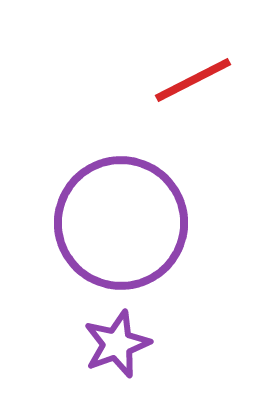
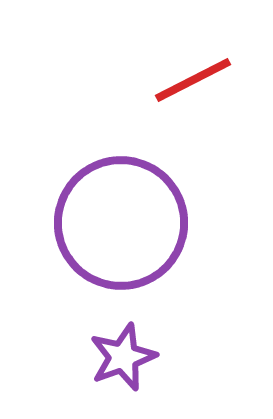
purple star: moved 6 px right, 13 px down
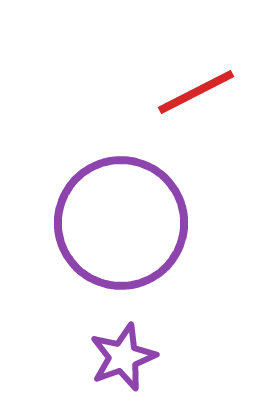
red line: moved 3 px right, 12 px down
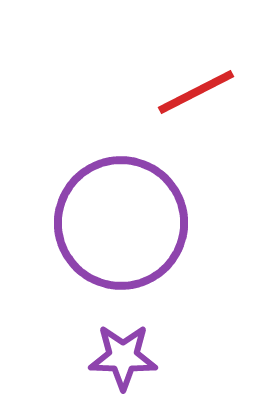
purple star: rotated 22 degrees clockwise
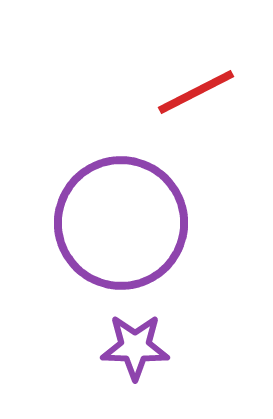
purple star: moved 12 px right, 10 px up
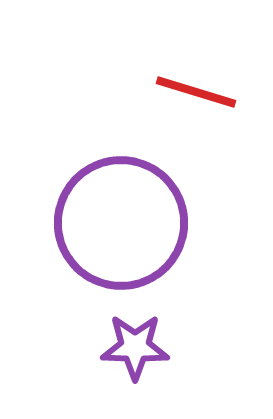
red line: rotated 44 degrees clockwise
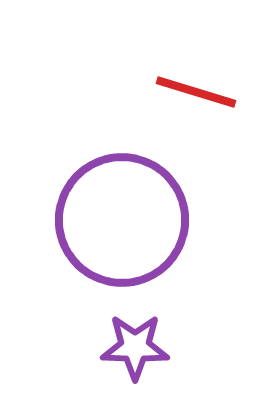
purple circle: moved 1 px right, 3 px up
